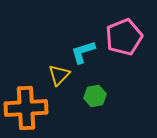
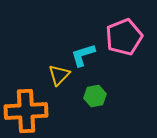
cyan L-shape: moved 3 px down
orange cross: moved 3 px down
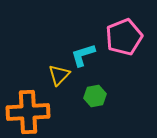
orange cross: moved 2 px right, 1 px down
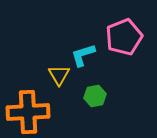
yellow triangle: rotated 15 degrees counterclockwise
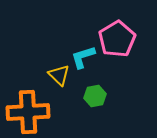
pink pentagon: moved 7 px left, 2 px down; rotated 9 degrees counterclockwise
cyan L-shape: moved 2 px down
yellow triangle: rotated 15 degrees counterclockwise
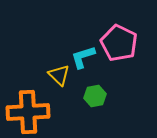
pink pentagon: moved 2 px right, 4 px down; rotated 15 degrees counterclockwise
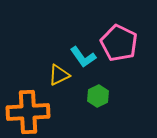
cyan L-shape: rotated 108 degrees counterclockwise
yellow triangle: rotated 50 degrees clockwise
green hexagon: moved 3 px right; rotated 15 degrees counterclockwise
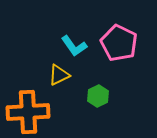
cyan L-shape: moved 9 px left, 11 px up
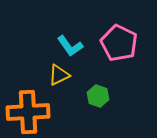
cyan L-shape: moved 4 px left
green hexagon: rotated 15 degrees counterclockwise
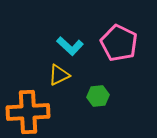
cyan L-shape: rotated 12 degrees counterclockwise
green hexagon: rotated 25 degrees counterclockwise
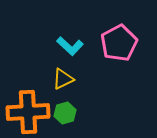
pink pentagon: rotated 18 degrees clockwise
yellow triangle: moved 4 px right, 4 px down
green hexagon: moved 33 px left, 17 px down; rotated 10 degrees counterclockwise
